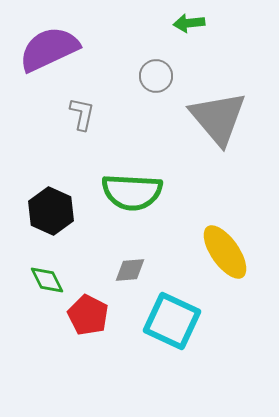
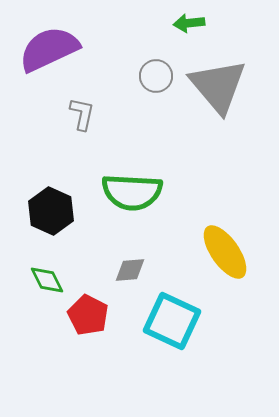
gray triangle: moved 32 px up
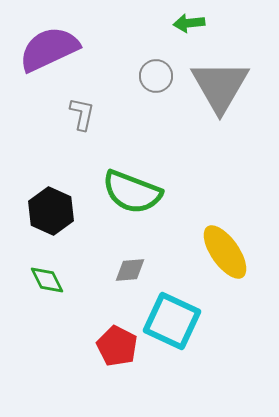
gray triangle: moved 2 px right; rotated 10 degrees clockwise
green semicircle: rotated 18 degrees clockwise
red pentagon: moved 29 px right, 31 px down
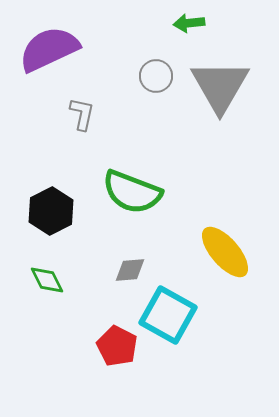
black hexagon: rotated 9 degrees clockwise
yellow ellipse: rotated 6 degrees counterclockwise
cyan square: moved 4 px left, 6 px up; rotated 4 degrees clockwise
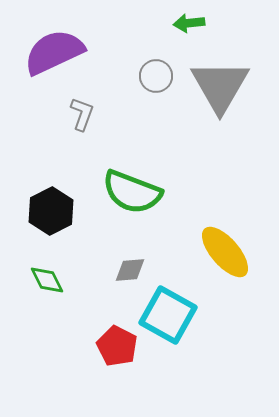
purple semicircle: moved 5 px right, 3 px down
gray L-shape: rotated 8 degrees clockwise
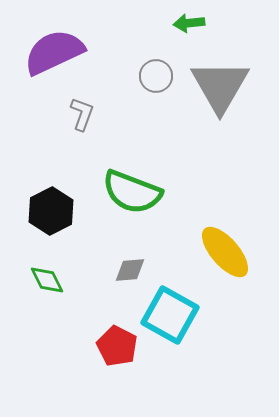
cyan square: moved 2 px right
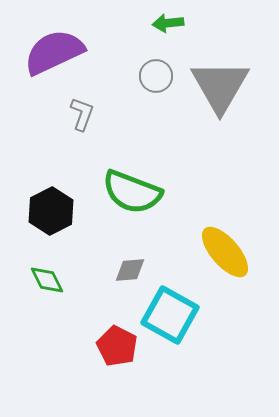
green arrow: moved 21 px left
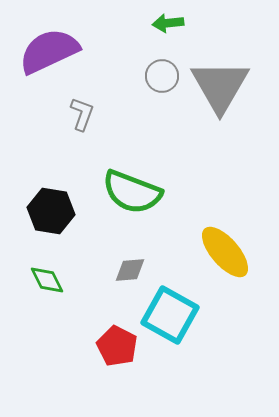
purple semicircle: moved 5 px left, 1 px up
gray circle: moved 6 px right
black hexagon: rotated 24 degrees counterclockwise
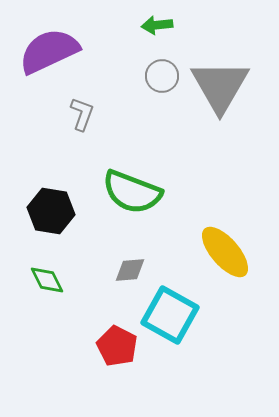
green arrow: moved 11 px left, 2 px down
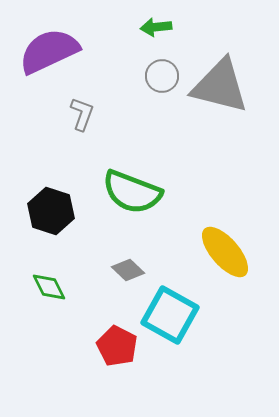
green arrow: moved 1 px left, 2 px down
gray triangle: rotated 46 degrees counterclockwise
black hexagon: rotated 9 degrees clockwise
gray diamond: moved 2 px left; rotated 48 degrees clockwise
green diamond: moved 2 px right, 7 px down
